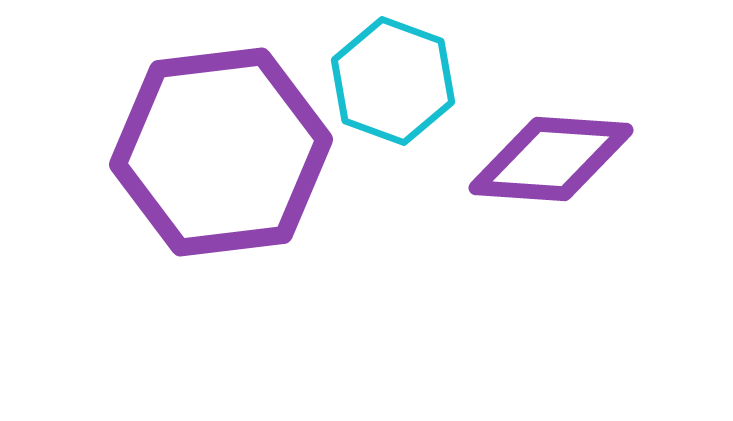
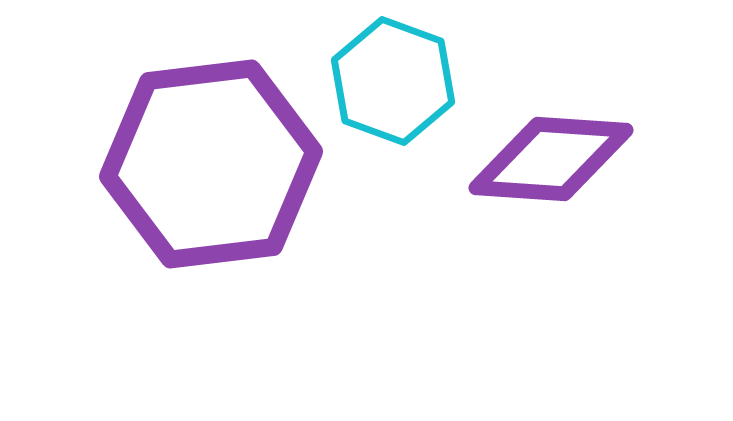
purple hexagon: moved 10 px left, 12 px down
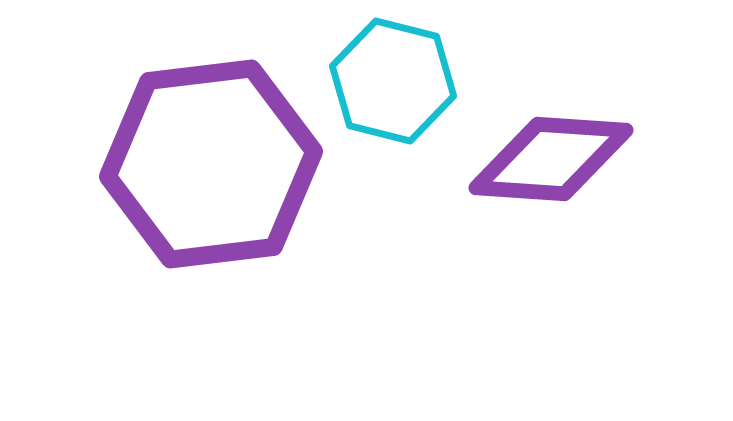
cyan hexagon: rotated 6 degrees counterclockwise
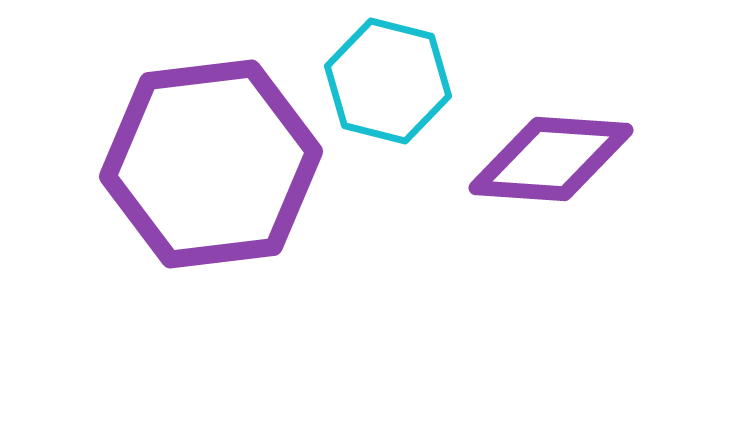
cyan hexagon: moved 5 px left
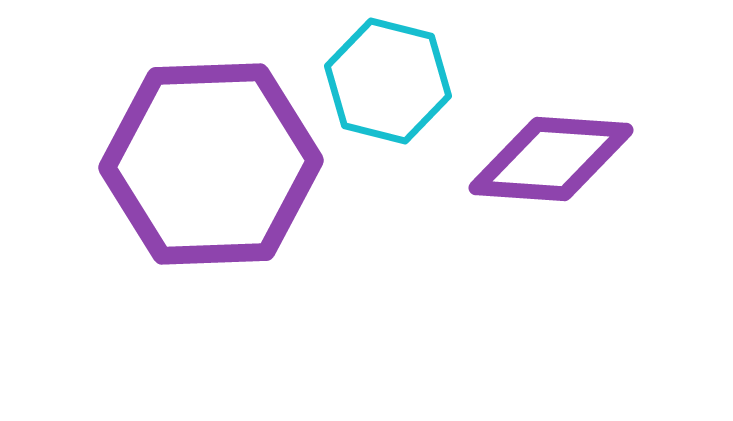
purple hexagon: rotated 5 degrees clockwise
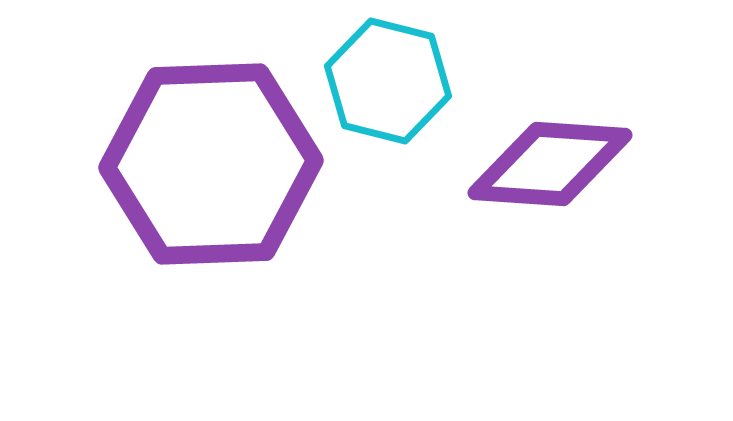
purple diamond: moved 1 px left, 5 px down
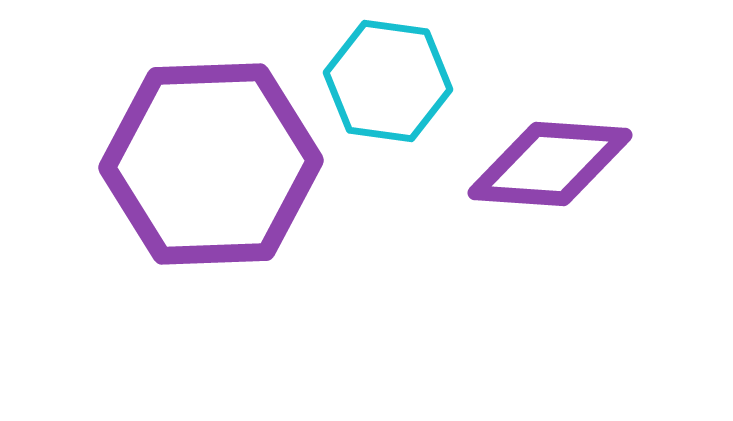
cyan hexagon: rotated 6 degrees counterclockwise
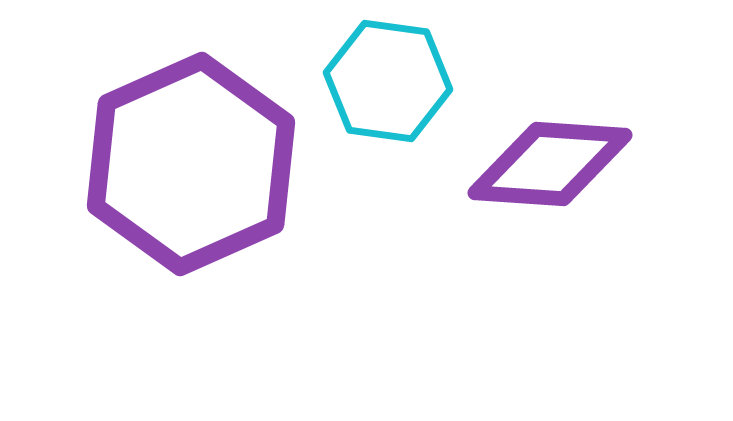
purple hexagon: moved 20 px left; rotated 22 degrees counterclockwise
